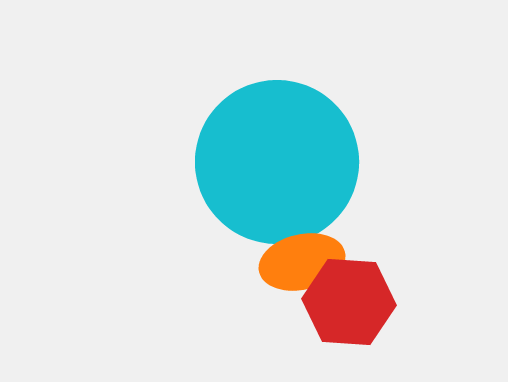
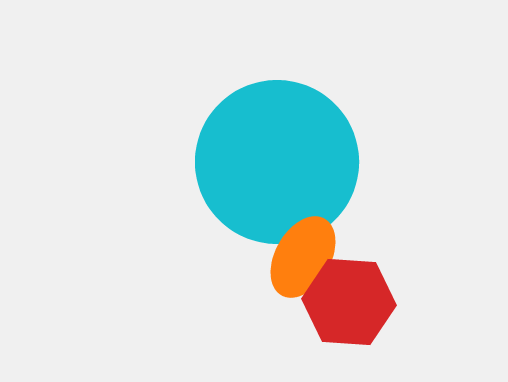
orange ellipse: moved 1 px right, 5 px up; rotated 48 degrees counterclockwise
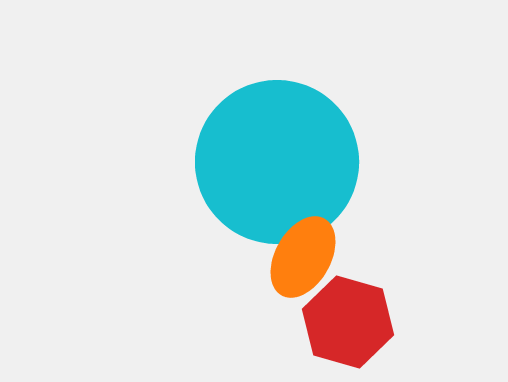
red hexagon: moved 1 px left, 20 px down; rotated 12 degrees clockwise
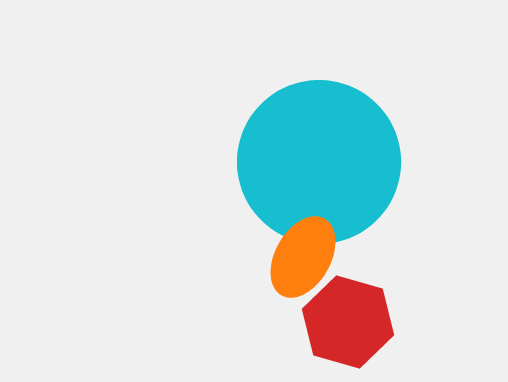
cyan circle: moved 42 px right
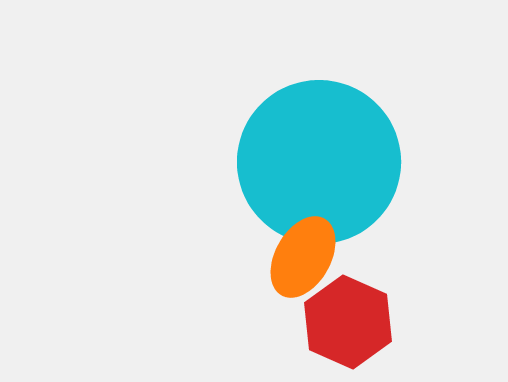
red hexagon: rotated 8 degrees clockwise
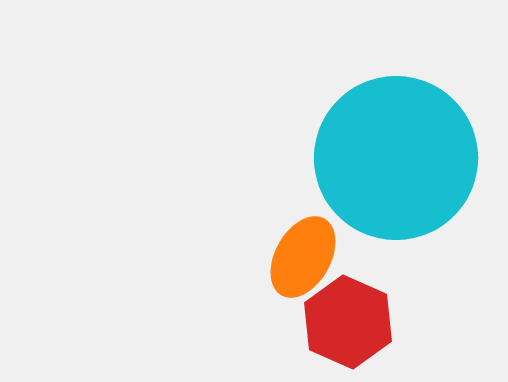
cyan circle: moved 77 px right, 4 px up
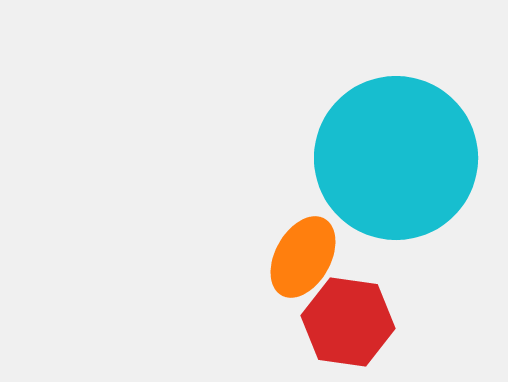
red hexagon: rotated 16 degrees counterclockwise
